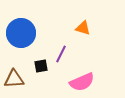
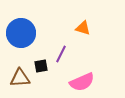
brown triangle: moved 6 px right, 1 px up
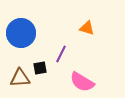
orange triangle: moved 4 px right
black square: moved 1 px left, 2 px down
pink semicircle: rotated 55 degrees clockwise
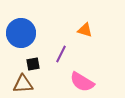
orange triangle: moved 2 px left, 2 px down
black square: moved 7 px left, 4 px up
brown triangle: moved 3 px right, 6 px down
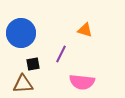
pink semicircle: rotated 25 degrees counterclockwise
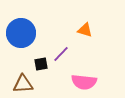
purple line: rotated 18 degrees clockwise
black square: moved 8 px right
pink semicircle: moved 2 px right
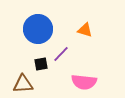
blue circle: moved 17 px right, 4 px up
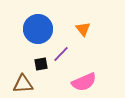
orange triangle: moved 2 px left, 1 px up; rotated 35 degrees clockwise
pink semicircle: rotated 30 degrees counterclockwise
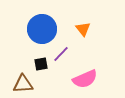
blue circle: moved 4 px right
pink semicircle: moved 1 px right, 3 px up
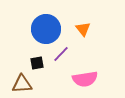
blue circle: moved 4 px right
black square: moved 4 px left, 1 px up
pink semicircle: rotated 15 degrees clockwise
brown triangle: moved 1 px left
